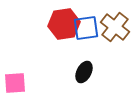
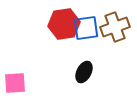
brown cross: rotated 32 degrees clockwise
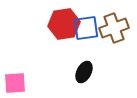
brown cross: moved 1 px left, 1 px down
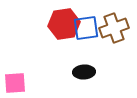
black ellipse: rotated 60 degrees clockwise
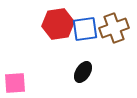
red hexagon: moved 6 px left
blue square: moved 1 px left, 1 px down
black ellipse: moved 1 px left; rotated 55 degrees counterclockwise
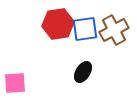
brown cross: moved 2 px down; rotated 8 degrees counterclockwise
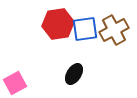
black ellipse: moved 9 px left, 2 px down
pink square: rotated 25 degrees counterclockwise
